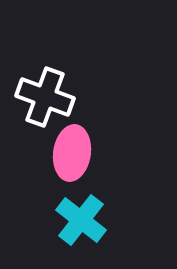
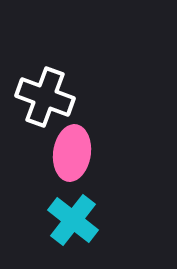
cyan cross: moved 8 px left
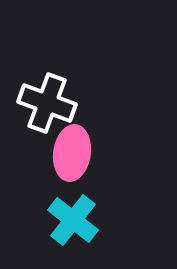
white cross: moved 2 px right, 6 px down
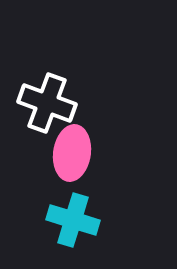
cyan cross: rotated 21 degrees counterclockwise
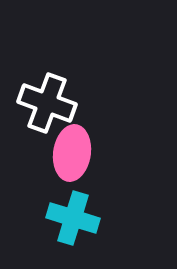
cyan cross: moved 2 px up
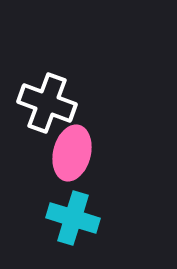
pink ellipse: rotated 6 degrees clockwise
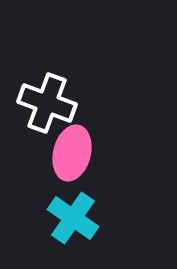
cyan cross: rotated 18 degrees clockwise
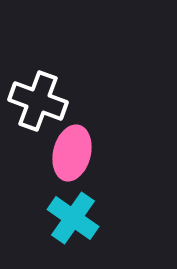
white cross: moved 9 px left, 2 px up
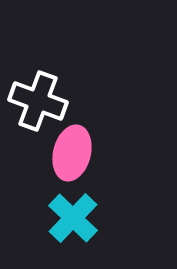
cyan cross: rotated 9 degrees clockwise
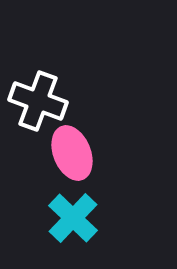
pink ellipse: rotated 36 degrees counterclockwise
